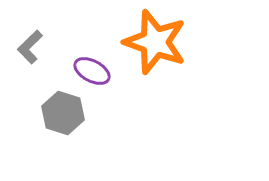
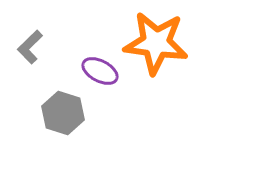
orange star: moved 1 px right, 1 px down; rotated 12 degrees counterclockwise
purple ellipse: moved 8 px right
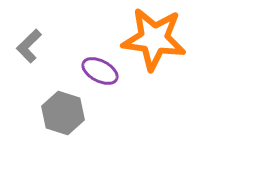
orange star: moved 2 px left, 4 px up
gray L-shape: moved 1 px left, 1 px up
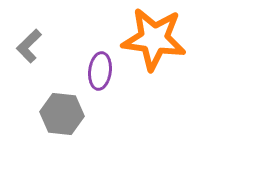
purple ellipse: rotated 69 degrees clockwise
gray hexagon: moved 1 px left, 1 px down; rotated 12 degrees counterclockwise
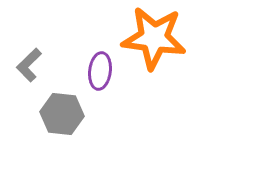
orange star: moved 1 px up
gray L-shape: moved 19 px down
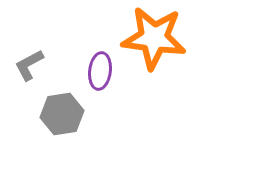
gray L-shape: rotated 16 degrees clockwise
gray hexagon: rotated 15 degrees counterclockwise
